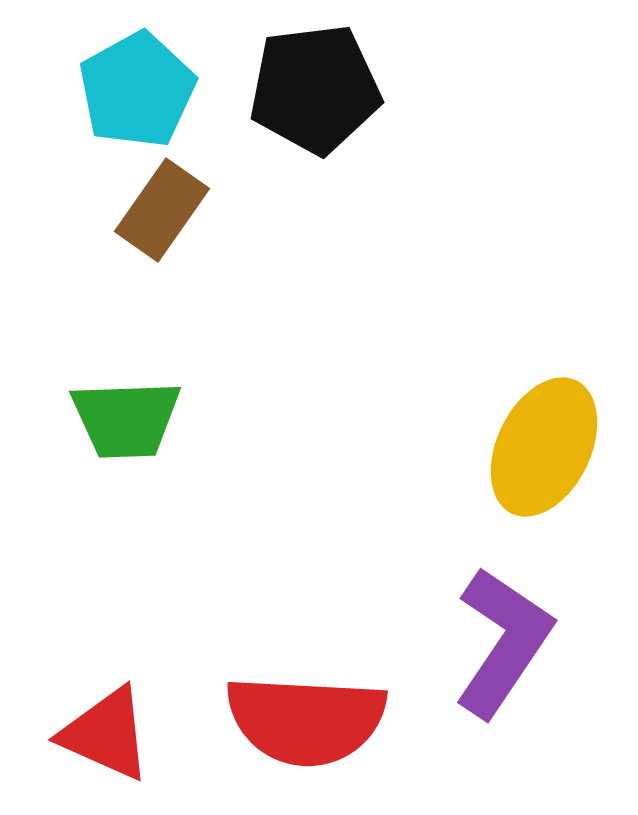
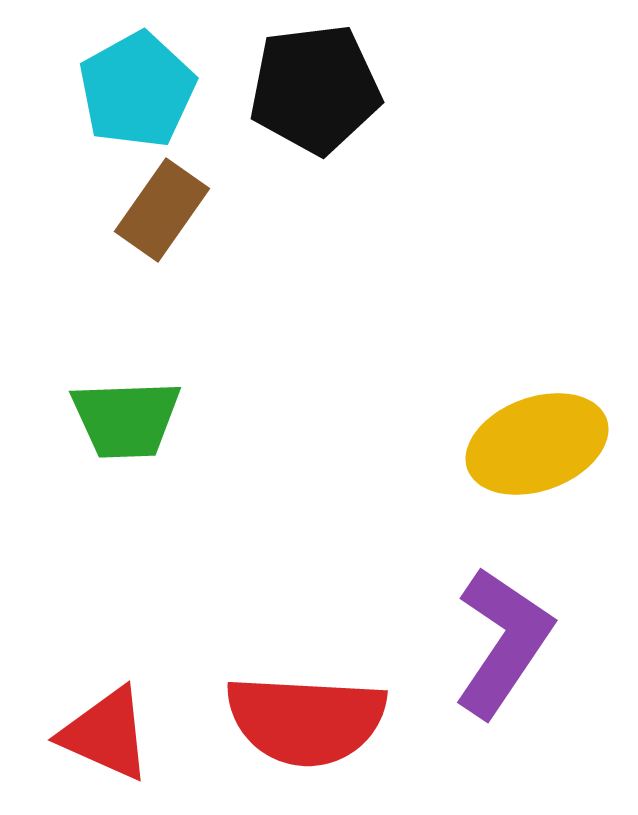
yellow ellipse: moved 7 px left, 3 px up; rotated 44 degrees clockwise
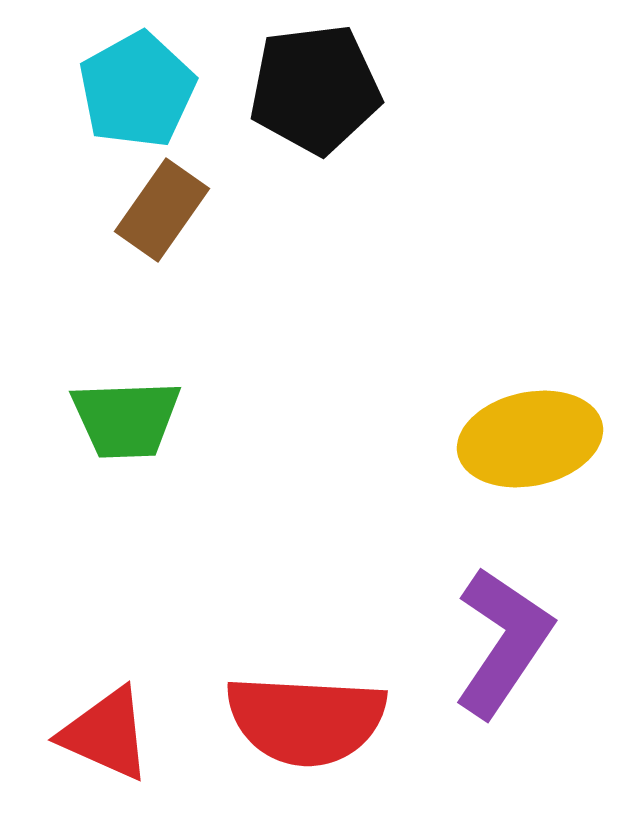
yellow ellipse: moved 7 px left, 5 px up; rotated 8 degrees clockwise
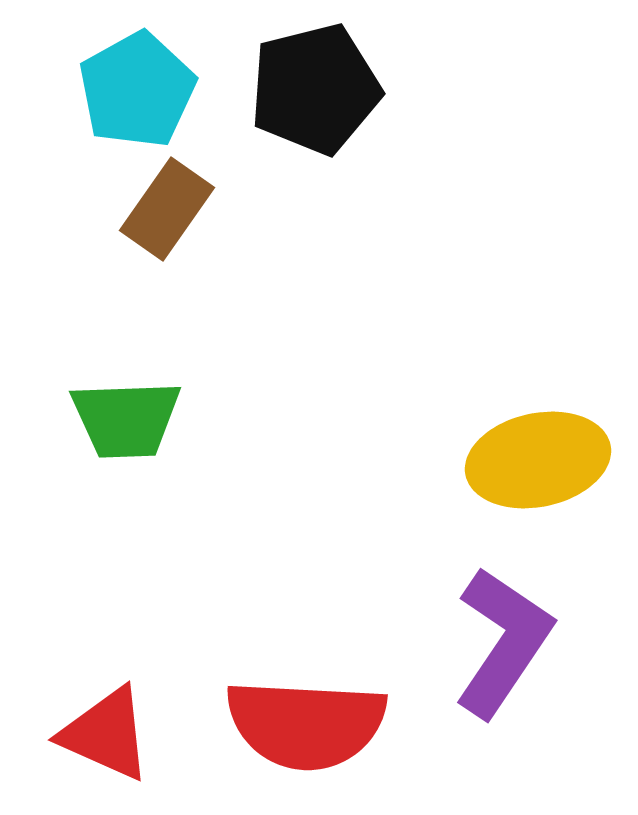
black pentagon: rotated 7 degrees counterclockwise
brown rectangle: moved 5 px right, 1 px up
yellow ellipse: moved 8 px right, 21 px down
red semicircle: moved 4 px down
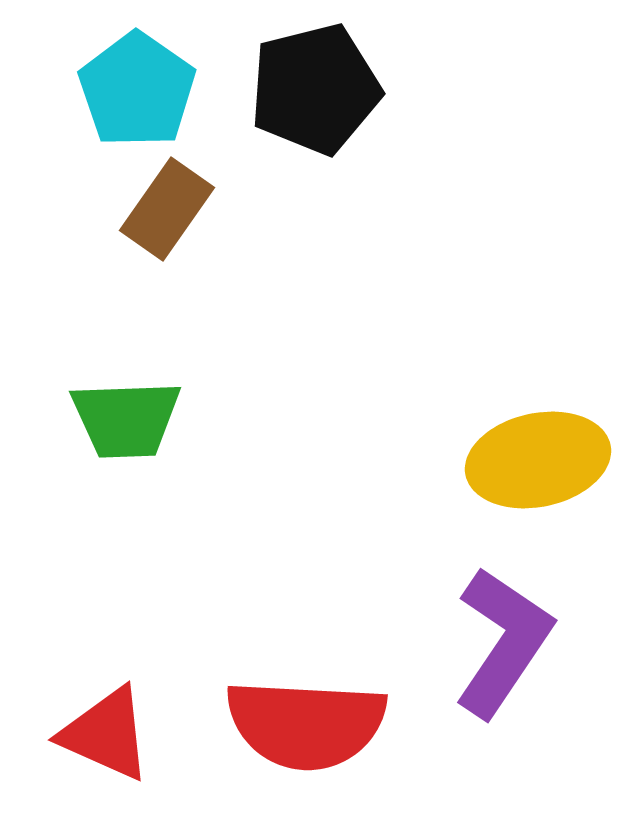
cyan pentagon: rotated 8 degrees counterclockwise
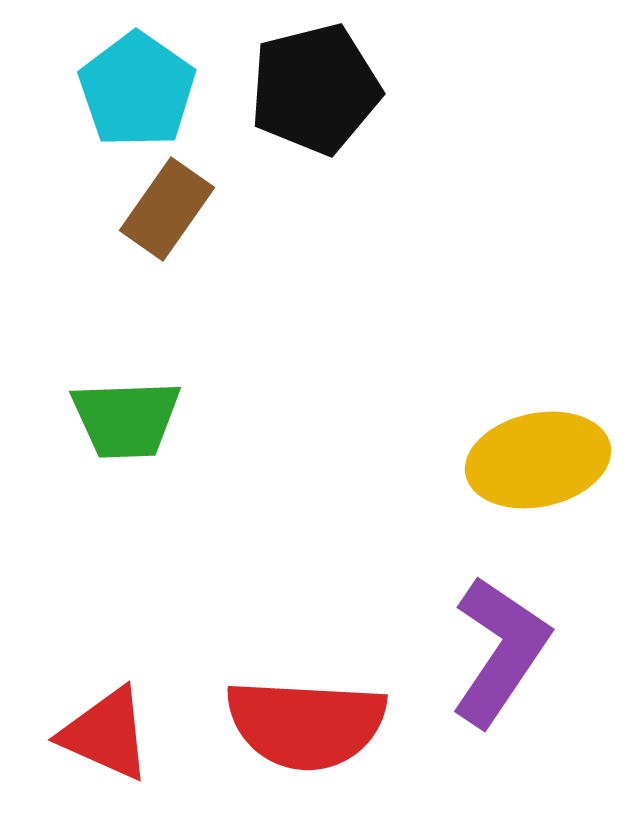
purple L-shape: moved 3 px left, 9 px down
